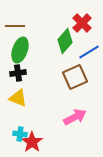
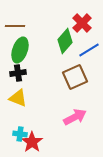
blue line: moved 2 px up
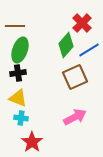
green diamond: moved 1 px right, 4 px down
cyan cross: moved 1 px right, 16 px up
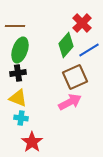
pink arrow: moved 5 px left, 15 px up
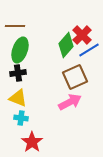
red cross: moved 12 px down
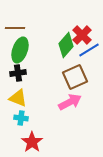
brown line: moved 2 px down
